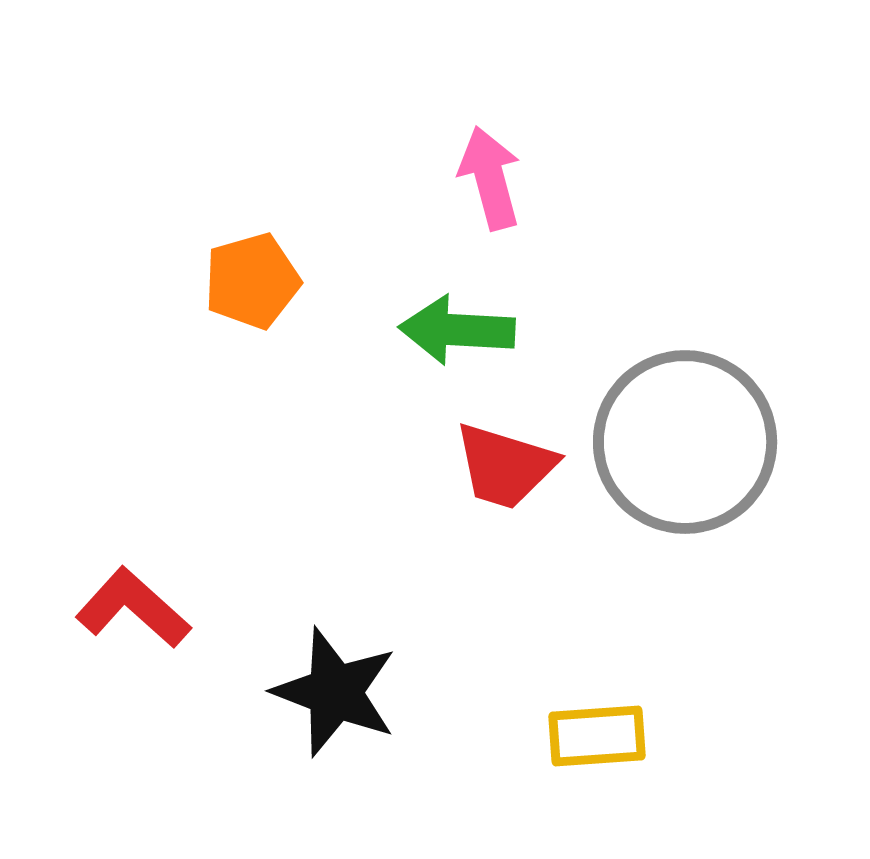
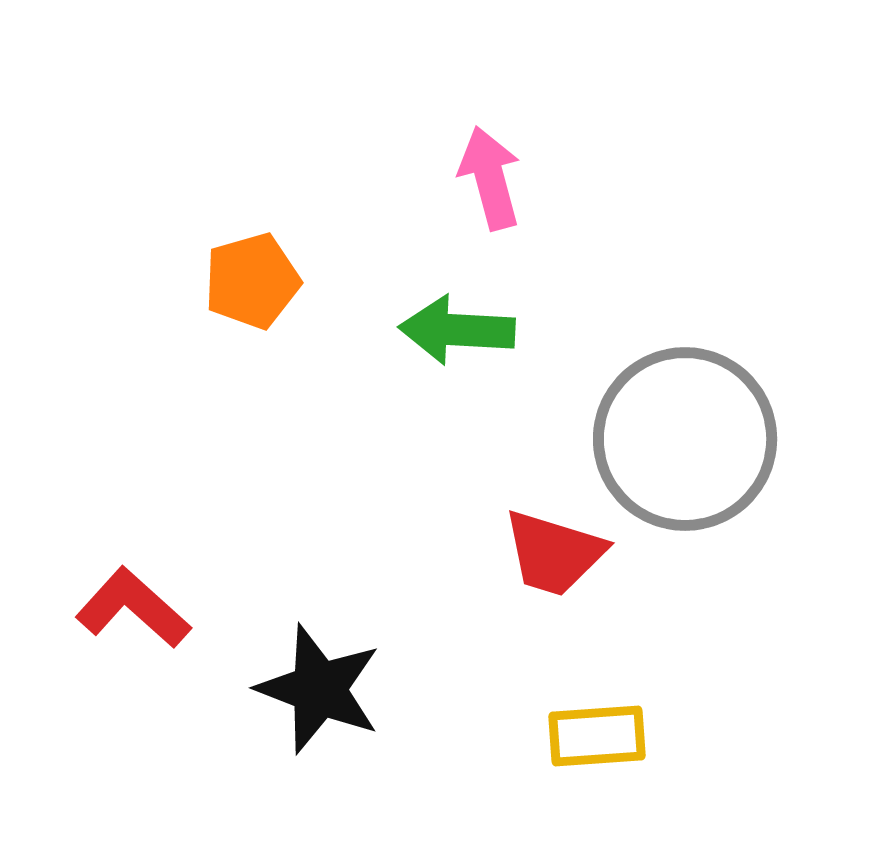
gray circle: moved 3 px up
red trapezoid: moved 49 px right, 87 px down
black star: moved 16 px left, 3 px up
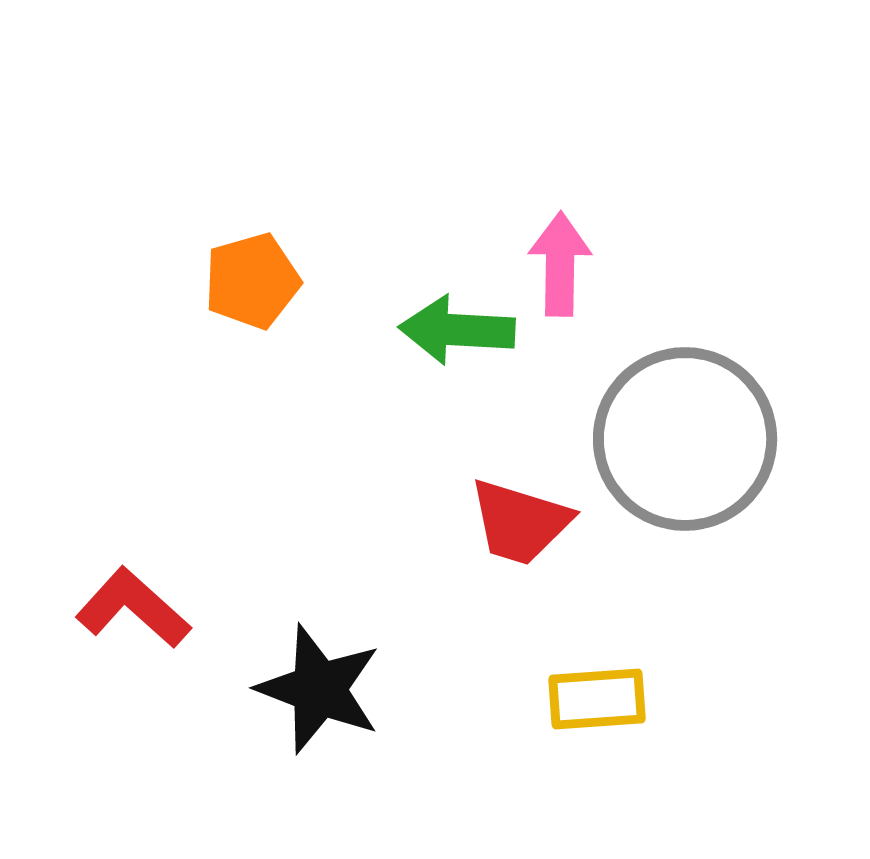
pink arrow: moved 70 px right, 86 px down; rotated 16 degrees clockwise
red trapezoid: moved 34 px left, 31 px up
yellow rectangle: moved 37 px up
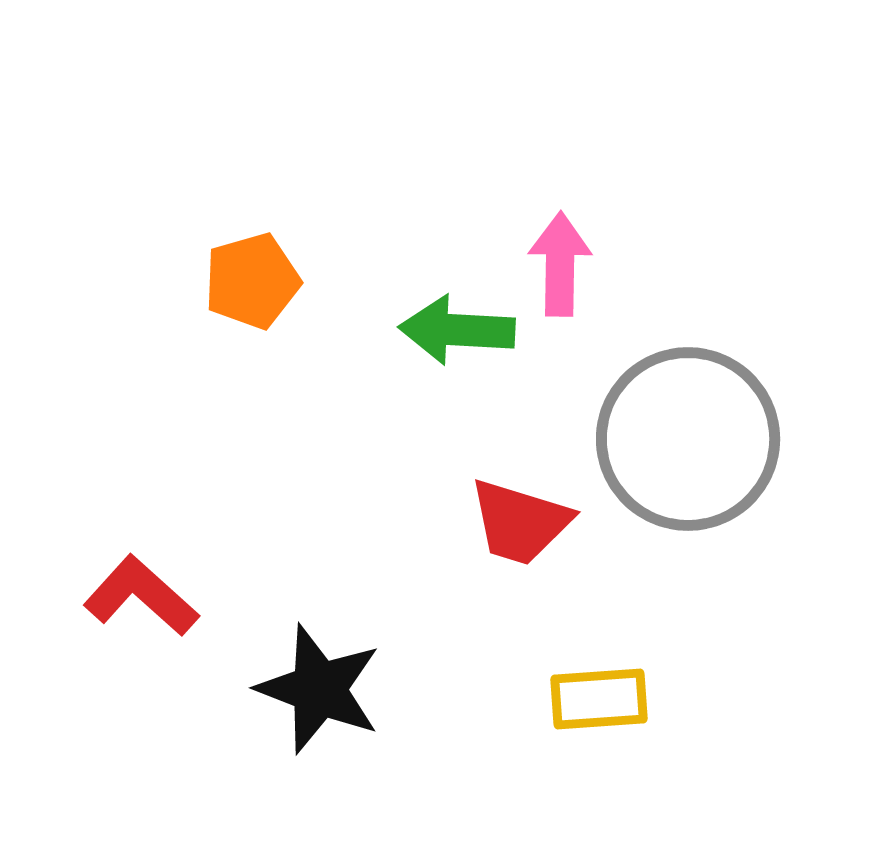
gray circle: moved 3 px right
red L-shape: moved 8 px right, 12 px up
yellow rectangle: moved 2 px right
